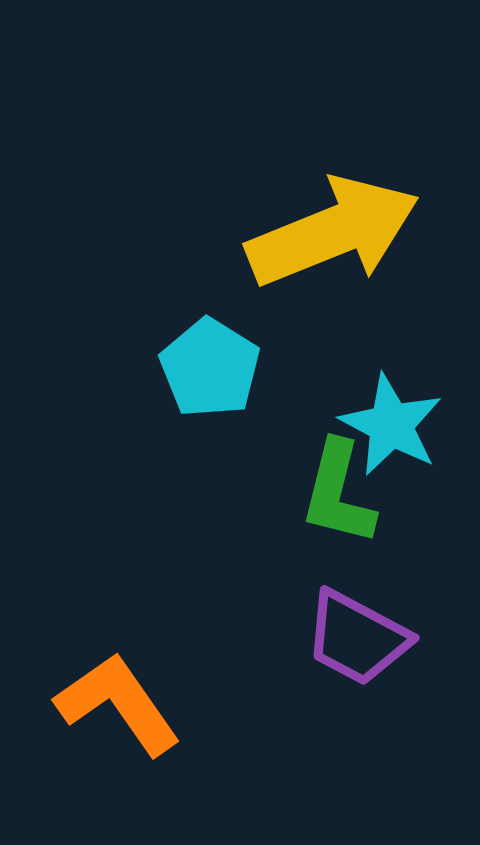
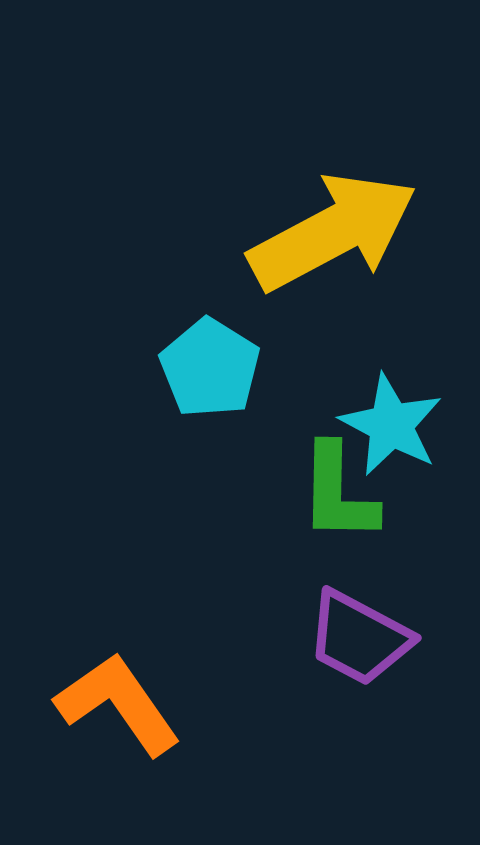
yellow arrow: rotated 6 degrees counterclockwise
green L-shape: rotated 13 degrees counterclockwise
purple trapezoid: moved 2 px right
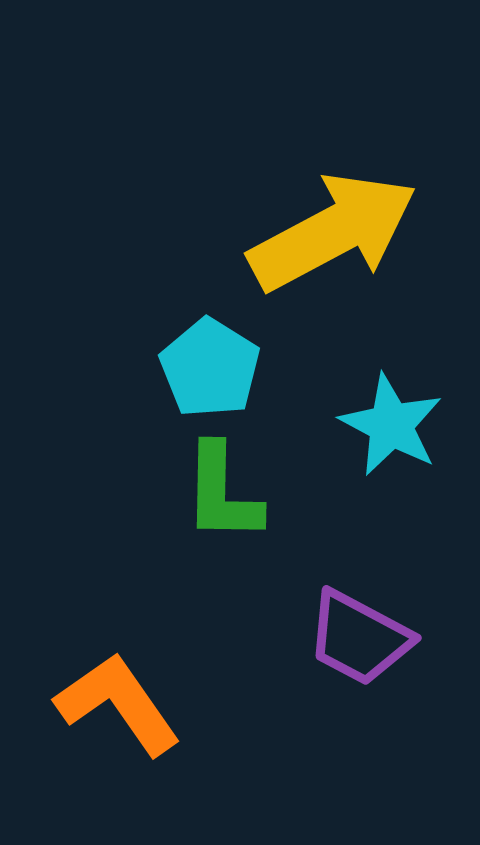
green L-shape: moved 116 px left
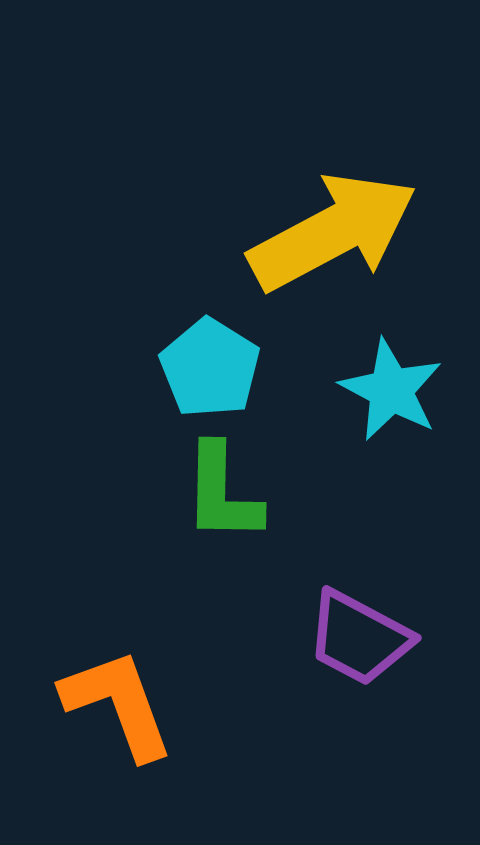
cyan star: moved 35 px up
orange L-shape: rotated 15 degrees clockwise
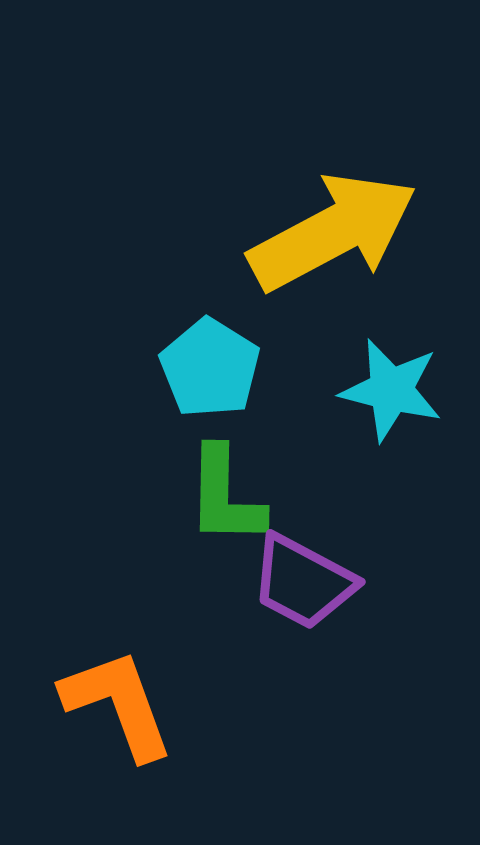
cyan star: rotated 14 degrees counterclockwise
green L-shape: moved 3 px right, 3 px down
purple trapezoid: moved 56 px left, 56 px up
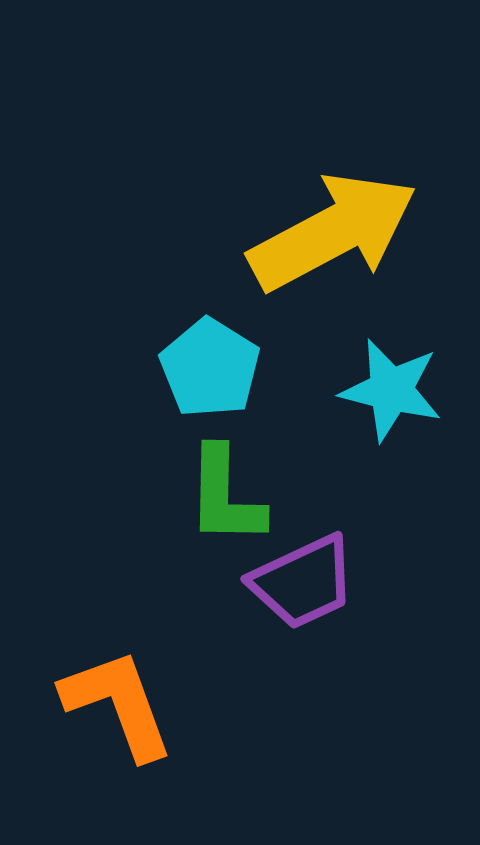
purple trapezoid: rotated 53 degrees counterclockwise
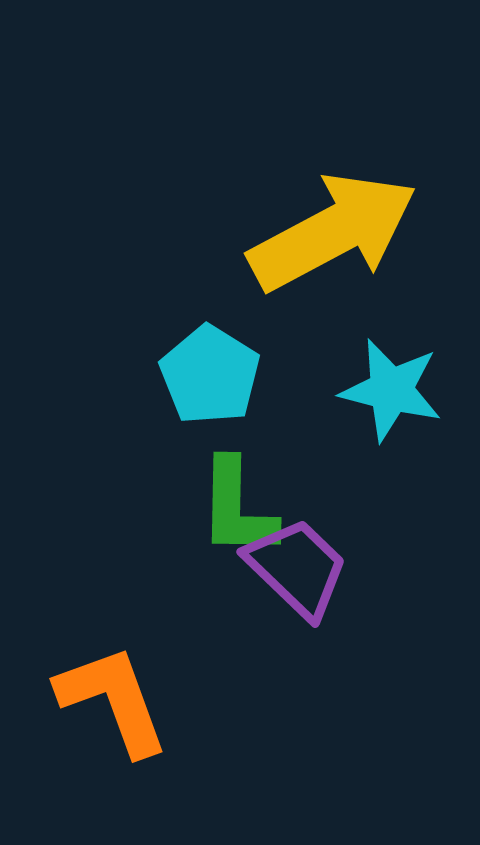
cyan pentagon: moved 7 px down
green L-shape: moved 12 px right, 12 px down
purple trapezoid: moved 6 px left, 14 px up; rotated 111 degrees counterclockwise
orange L-shape: moved 5 px left, 4 px up
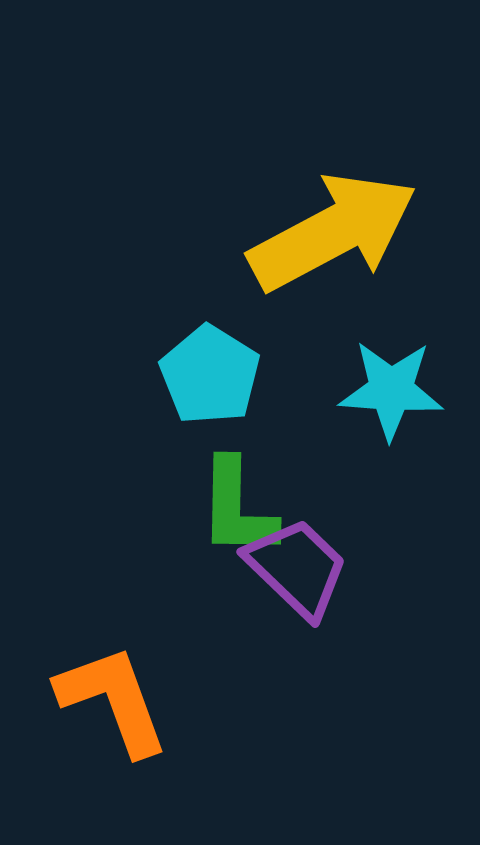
cyan star: rotated 10 degrees counterclockwise
